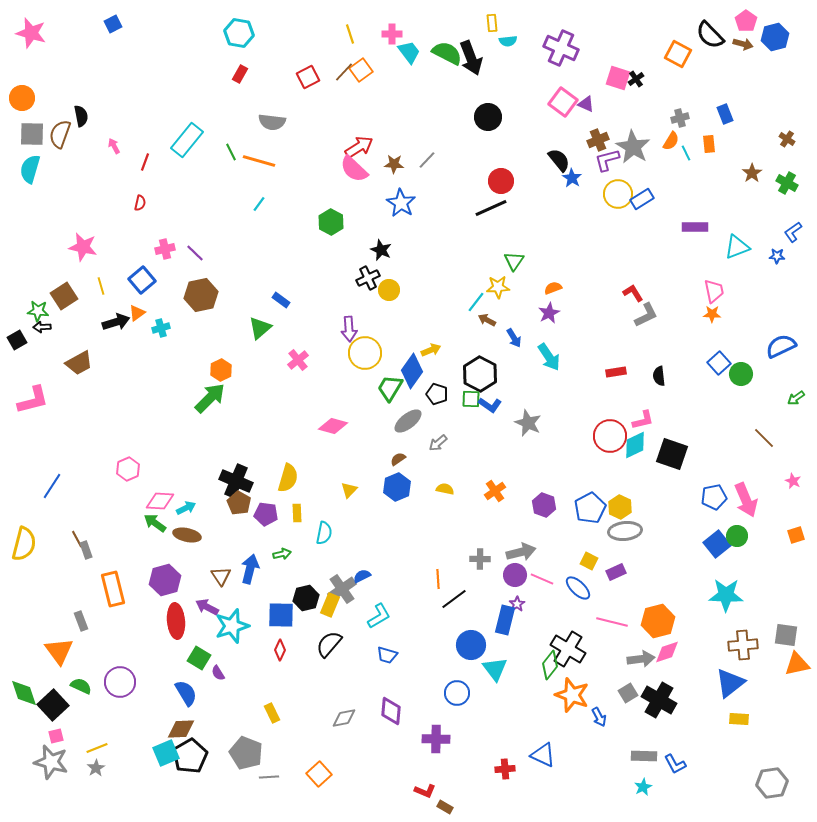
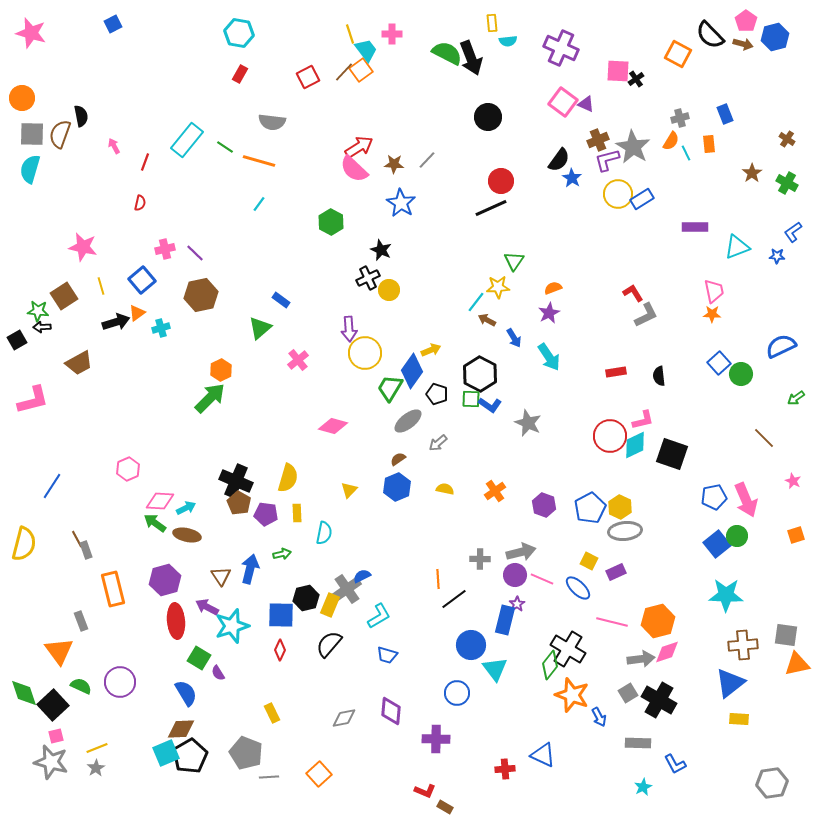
cyan trapezoid at (409, 52): moved 43 px left, 2 px up
pink square at (618, 78): moved 7 px up; rotated 15 degrees counterclockwise
green line at (231, 152): moved 6 px left, 5 px up; rotated 30 degrees counterclockwise
black semicircle at (559, 160): rotated 75 degrees clockwise
gray cross at (342, 589): moved 5 px right
gray rectangle at (644, 756): moved 6 px left, 13 px up
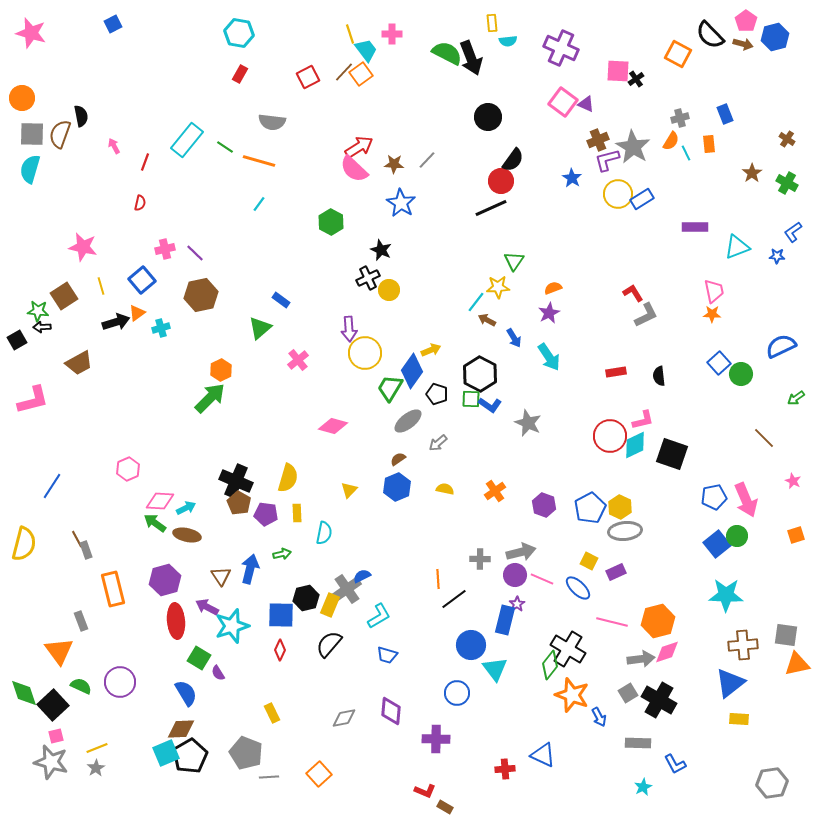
orange square at (361, 70): moved 4 px down
black semicircle at (559, 160): moved 46 px left
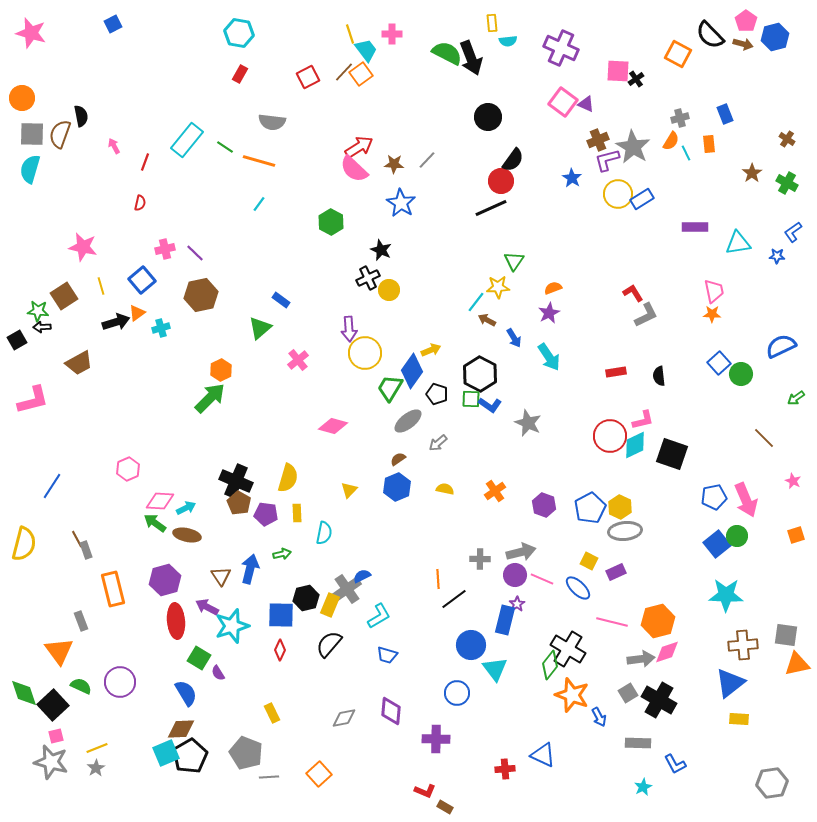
cyan triangle at (737, 247): moved 1 px right, 4 px up; rotated 12 degrees clockwise
